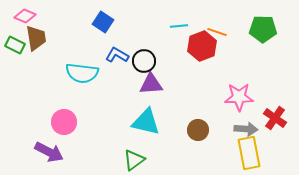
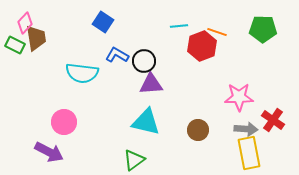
pink diamond: moved 7 px down; rotated 70 degrees counterclockwise
red cross: moved 2 px left, 2 px down
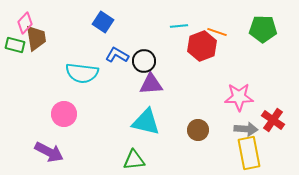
green rectangle: rotated 12 degrees counterclockwise
pink circle: moved 8 px up
green triangle: rotated 30 degrees clockwise
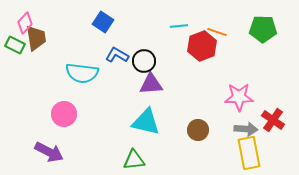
green rectangle: rotated 12 degrees clockwise
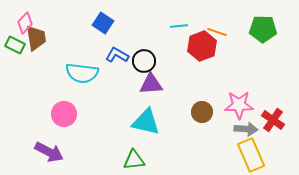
blue square: moved 1 px down
pink star: moved 8 px down
brown circle: moved 4 px right, 18 px up
yellow rectangle: moved 2 px right, 2 px down; rotated 12 degrees counterclockwise
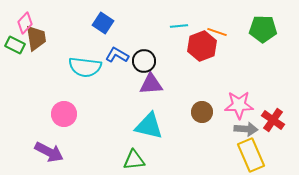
cyan semicircle: moved 3 px right, 6 px up
cyan triangle: moved 3 px right, 4 px down
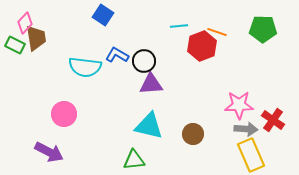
blue square: moved 8 px up
brown circle: moved 9 px left, 22 px down
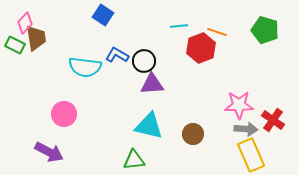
green pentagon: moved 2 px right, 1 px down; rotated 16 degrees clockwise
red hexagon: moved 1 px left, 2 px down
purple triangle: moved 1 px right
